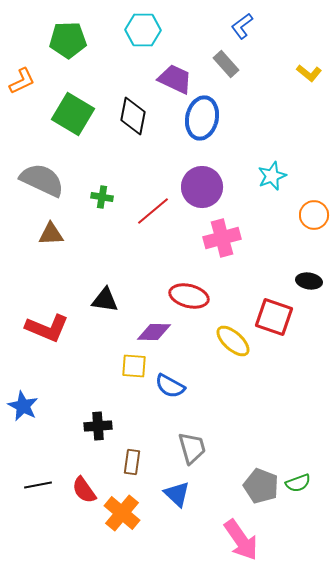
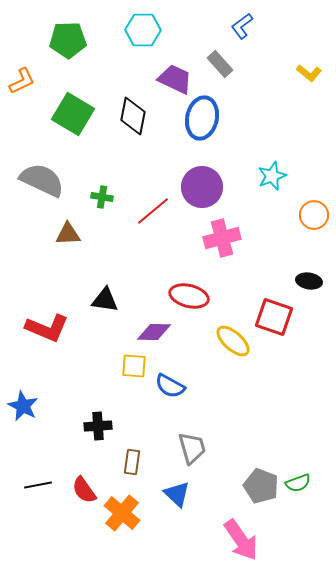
gray rectangle: moved 6 px left
brown triangle: moved 17 px right
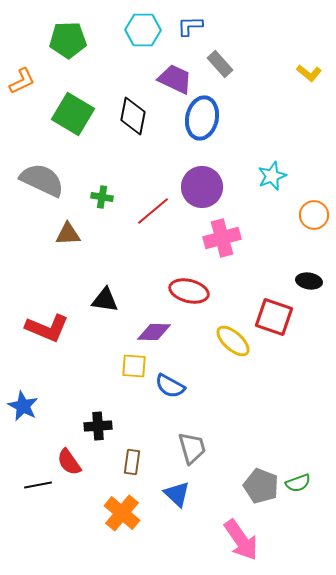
blue L-shape: moved 52 px left; rotated 36 degrees clockwise
red ellipse: moved 5 px up
red semicircle: moved 15 px left, 28 px up
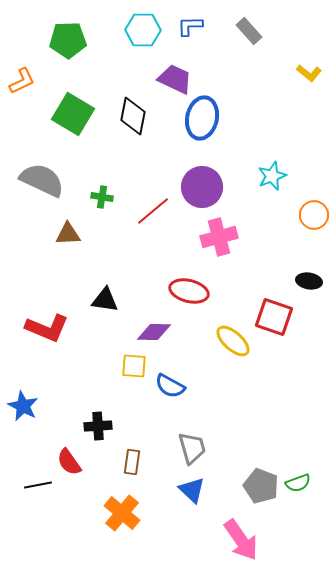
gray rectangle: moved 29 px right, 33 px up
pink cross: moved 3 px left, 1 px up
blue triangle: moved 15 px right, 4 px up
